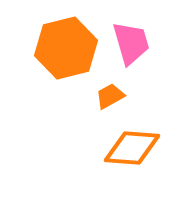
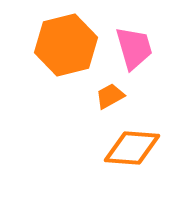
pink trapezoid: moved 3 px right, 5 px down
orange hexagon: moved 3 px up
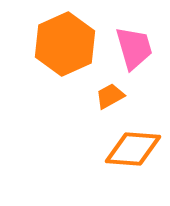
orange hexagon: moved 1 px left, 1 px up; rotated 10 degrees counterclockwise
orange diamond: moved 1 px right, 1 px down
